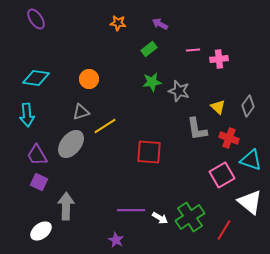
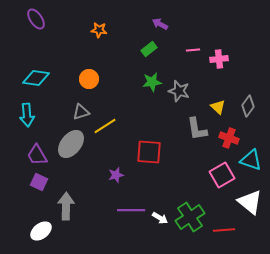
orange star: moved 19 px left, 7 px down
red line: rotated 55 degrees clockwise
purple star: moved 65 px up; rotated 28 degrees clockwise
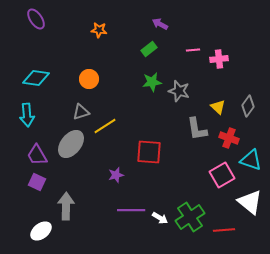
purple square: moved 2 px left
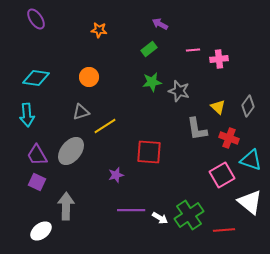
orange circle: moved 2 px up
gray ellipse: moved 7 px down
green cross: moved 1 px left, 2 px up
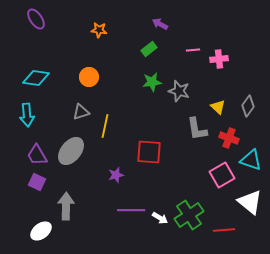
yellow line: rotated 45 degrees counterclockwise
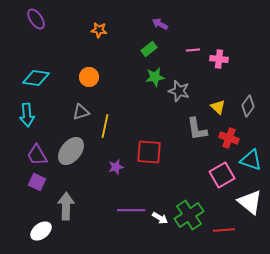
pink cross: rotated 12 degrees clockwise
green star: moved 3 px right, 5 px up
purple star: moved 8 px up
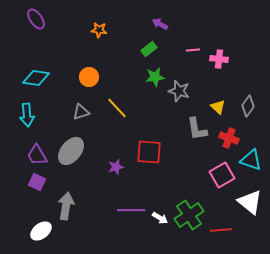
yellow line: moved 12 px right, 18 px up; rotated 55 degrees counterclockwise
gray arrow: rotated 8 degrees clockwise
red line: moved 3 px left
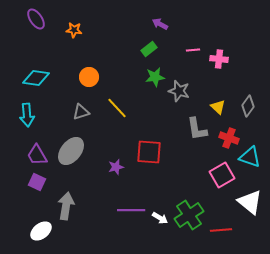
orange star: moved 25 px left
cyan triangle: moved 1 px left, 3 px up
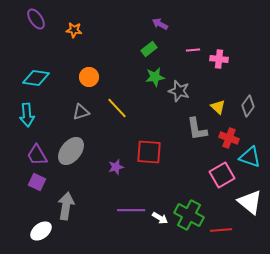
green cross: rotated 28 degrees counterclockwise
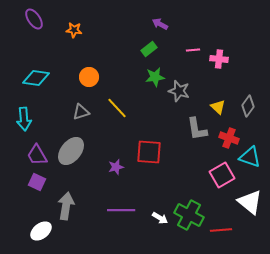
purple ellipse: moved 2 px left
cyan arrow: moved 3 px left, 4 px down
purple line: moved 10 px left
